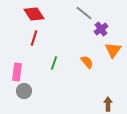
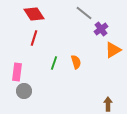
orange triangle: rotated 24 degrees clockwise
orange semicircle: moved 11 px left; rotated 24 degrees clockwise
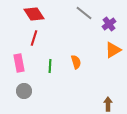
purple cross: moved 8 px right, 5 px up
green line: moved 4 px left, 3 px down; rotated 16 degrees counterclockwise
pink rectangle: moved 2 px right, 9 px up; rotated 18 degrees counterclockwise
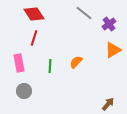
orange semicircle: rotated 120 degrees counterclockwise
brown arrow: rotated 40 degrees clockwise
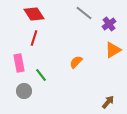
green line: moved 9 px left, 9 px down; rotated 40 degrees counterclockwise
brown arrow: moved 2 px up
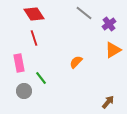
red line: rotated 35 degrees counterclockwise
green line: moved 3 px down
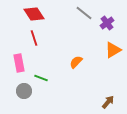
purple cross: moved 2 px left, 1 px up
green line: rotated 32 degrees counterclockwise
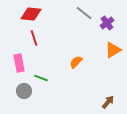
red diamond: moved 3 px left; rotated 50 degrees counterclockwise
